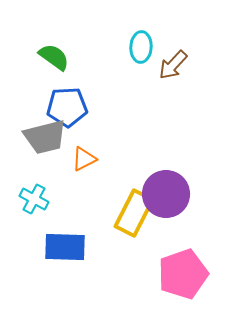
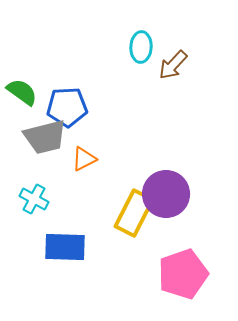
green semicircle: moved 32 px left, 35 px down
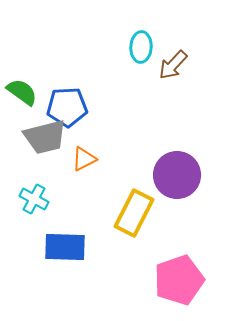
purple circle: moved 11 px right, 19 px up
pink pentagon: moved 4 px left, 6 px down
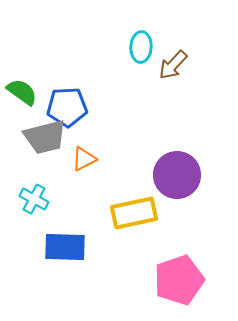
yellow rectangle: rotated 51 degrees clockwise
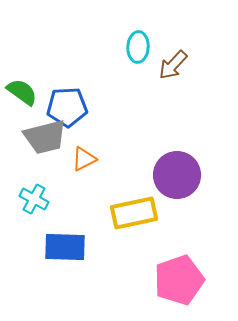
cyan ellipse: moved 3 px left
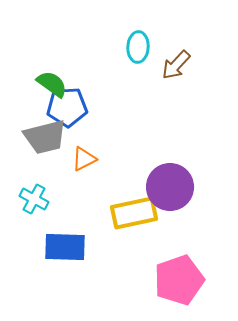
brown arrow: moved 3 px right
green semicircle: moved 30 px right, 8 px up
purple circle: moved 7 px left, 12 px down
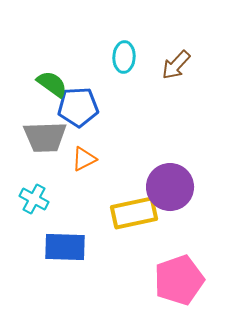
cyan ellipse: moved 14 px left, 10 px down
blue pentagon: moved 11 px right
gray trapezoid: rotated 12 degrees clockwise
